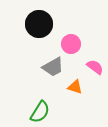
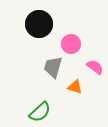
gray trapezoid: rotated 135 degrees clockwise
green semicircle: rotated 15 degrees clockwise
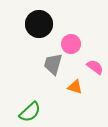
gray trapezoid: moved 3 px up
green semicircle: moved 10 px left
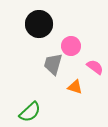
pink circle: moved 2 px down
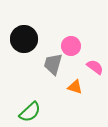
black circle: moved 15 px left, 15 px down
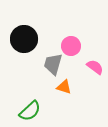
orange triangle: moved 11 px left
green semicircle: moved 1 px up
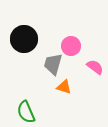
green semicircle: moved 4 px left, 1 px down; rotated 110 degrees clockwise
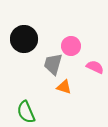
pink semicircle: rotated 12 degrees counterclockwise
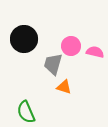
pink semicircle: moved 15 px up; rotated 12 degrees counterclockwise
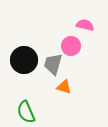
black circle: moved 21 px down
pink semicircle: moved 10 px left, 27 px up
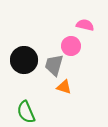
gray trapezoid: moved 1 px right, 1 px down
